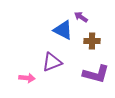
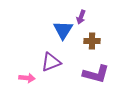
purple arrow: rotated 104 degrees counterclockwise
blue triangle: rotated 35 degrees clockwise
purple triangle: moved 1 px left
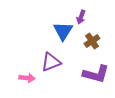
blue triangle: moved 1 px down
brown cross: rotated 35 degrees counterclockwise
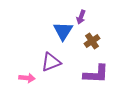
purple L-shape: rotated 12 degrees counterclockwise
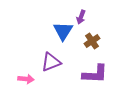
purple L-shape: moved 1 px left
pink arrow: moved 1 px left, 1 px down
